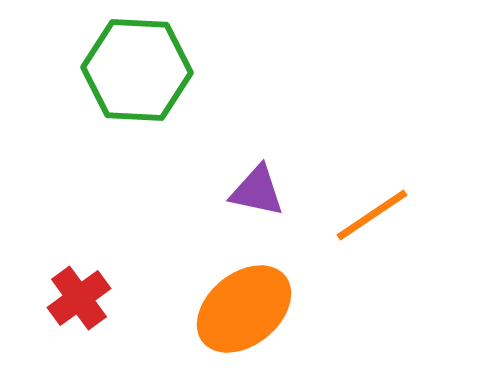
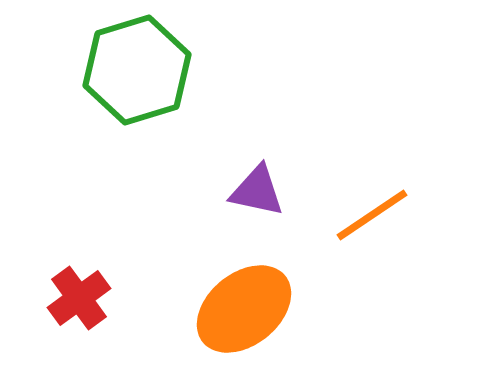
green hexagon: rotated 20 degrees counterclockwise
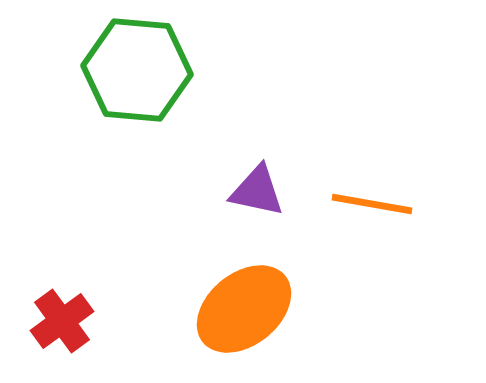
green hexagon: rotated 22 degrees clockwise
orange line: moved 11 px up; rotated 44 degrees clockwise
red cross: moved 17 px left, 23 px down
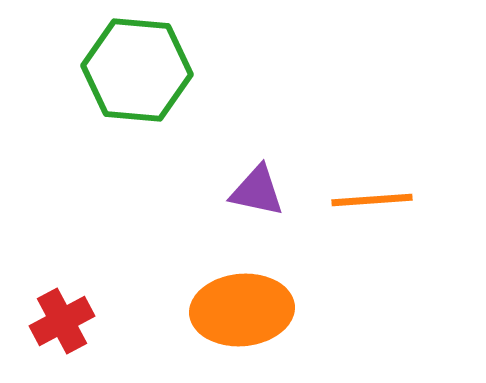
orange line: moved 4 px up; rotated 14 degrees counterclockwise
orange ellipse: moved 2 px left, 1 px down; rotated 34 degrees clockwise
red cross: rotated 8 degrees clockwise
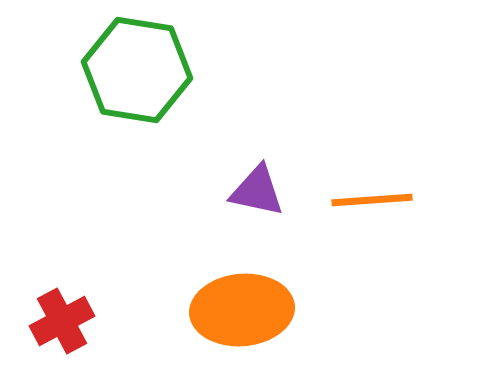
green hexagon: rotated 4 degrees clockwise
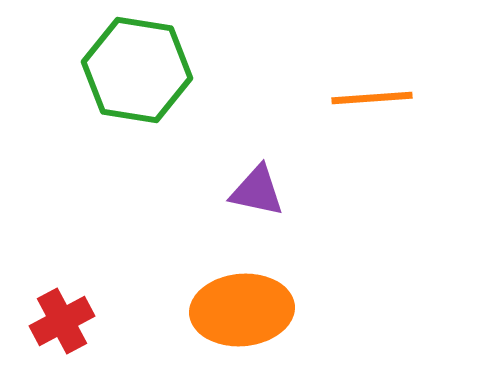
orange line: moved 102 px up
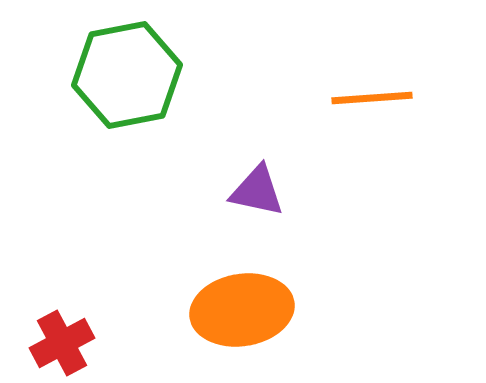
green hexagon: moved 10 px left, 5 px down; rotated 20 degrees counterclockwise
orange ellipse: rotated 4 degrees counterclockwise
red cross: moved 22 px down
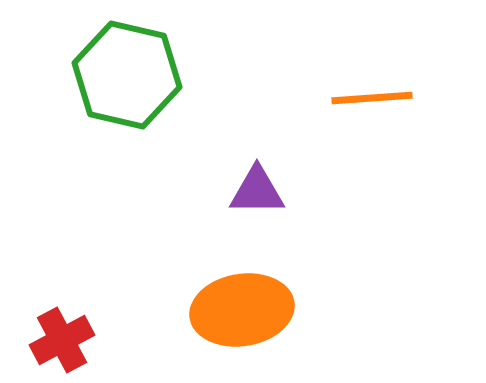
green hexagon: rotated 24 degrees clockwise
purple triangle: rotated 12 degrees counterclockwise
red cross: moved 3 px up
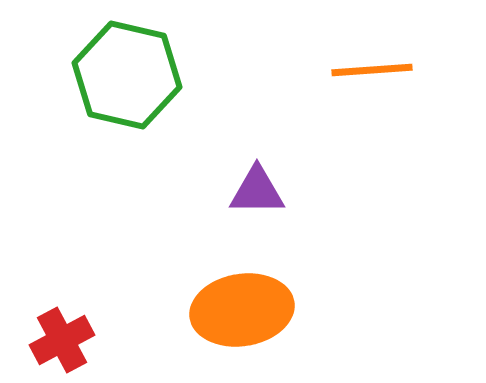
orange line: moved 28 px up
